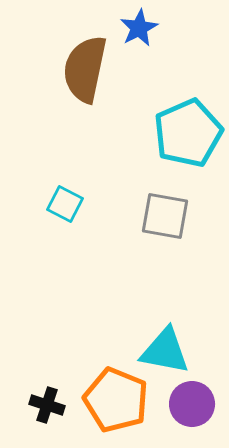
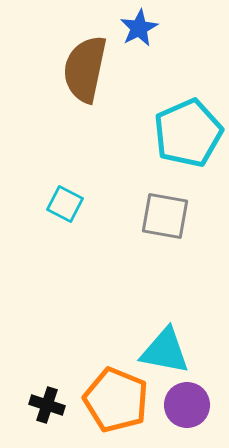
purple circle: moved 5 px left, 1 px down
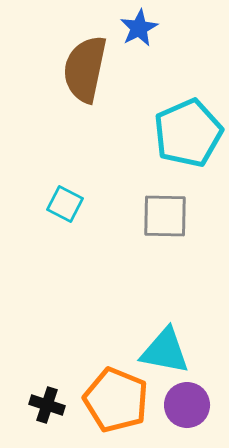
gray square: rotated 9 degrees counterclockwise
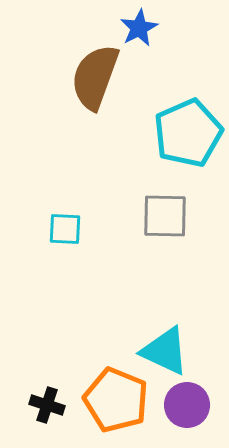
brown semicircle: moved 10 px right, 8 px down; rotated 8 degrees clockwise
cyan square: moved 25 px down; rotated 24 degrees counterclockwise
cyan triangle: rotated 14 degrees clockwise
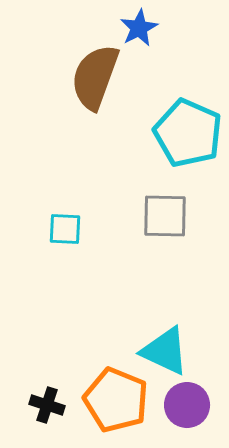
cyan pentagon: rotated 24 degrees counterclockwise
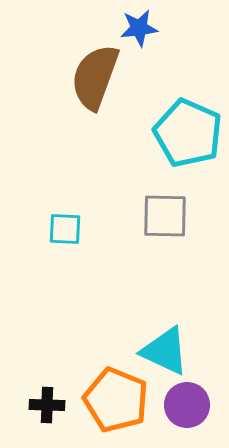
blue star: rotated 21 degrees clockwise
black cross: rotated 16 degrees counterclockwise
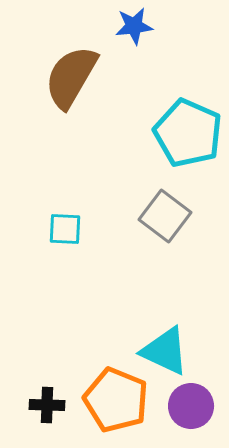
blue star: moved 5 px left, 2 px up
brown semicircle: moved 24 px left; rotated 10 degrees clockwise
gray square: rotated 36 degrees clockwise
purple circle: moved 4 px right, 1 px down
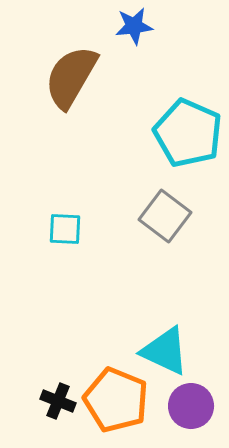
black cross: moved 11 px right, 4 px up; rotated 20 degrees clockwise
